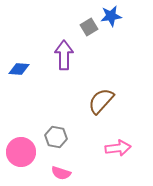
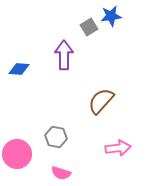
pink circle: moved 4 px left, 2 px down
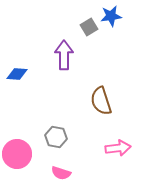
blue diamond: moved 2 px left, 5 px down
brown semicircle: rotated 60 degrees counterclockwise
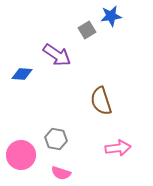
gray square: moved 2 px left, 3 px down
purple arrow: moved 7 px left; rotated 124 degrees clockwise
blue diamond: moved 5 px right
gray hexagon: moved 2 px down
pink circle: moved 4 px right, 1 px down
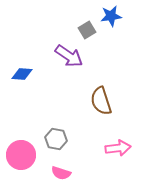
purple arrow: moved 12 px right, 1 px down
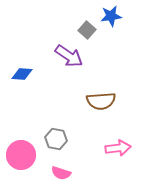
gray square: rotated 18 degrees counterclockwise
brown semicircle: rotated 76 degrees counterclockwise
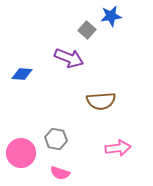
purple arrow: moved 2 px down; rotated 12 degrees counterclockwise
pink circle: moved 2 px up
pink semicircle: moved 1 px left
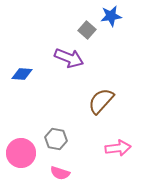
brown semicircle: rotated 136 degrees clockwise
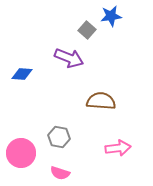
brown semicircle: rotated 52 degrees clockwise
gray hexagon: moved 3 px right, 2 px up
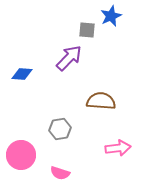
blue star: rotated 15 degrees counterclockwise
gray square: rotated 36 degrees counterclockwise
purple arrow: rotated 68 degrees counterclockwise
gray hexagon: moved 1 px right, 8 px up; rotated 20 degrees counterclockwise
pink circle: moved 2 px down
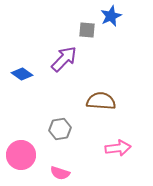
purple arrow: moved 5 px left, 1 px down
blue diamond: rotated 30 degrees clockwise
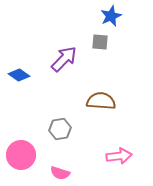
gray square: moved 13 px right, 12 px down
blue diamond: moved 3 px left, 1 px down
pink arrow: moved 1 px right, 8 px down
